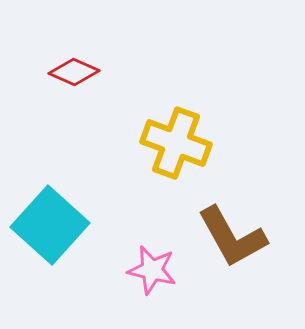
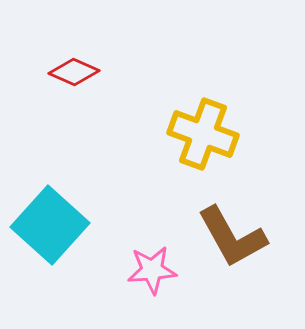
yellow cross: moved 27 px right, 9 px up
pink star: rotated 18 degrees counterclockwise
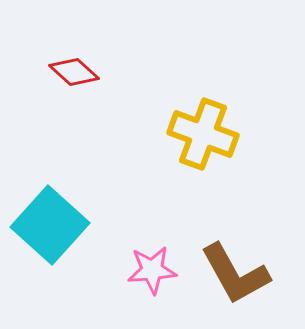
red diamond: rotated 18 degrees clockwise
brown L-shape: moved 3 px right, 37 px down
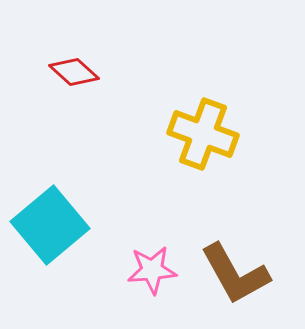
cyan square: rotated 8 degrees clockwise
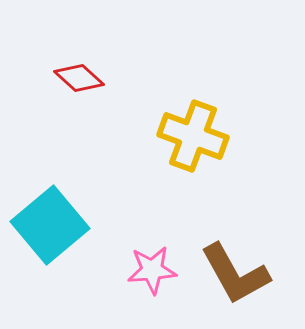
red diamond: moved 5 px right, 6 px down
yellow cross: moved 10 px left, 2 px down
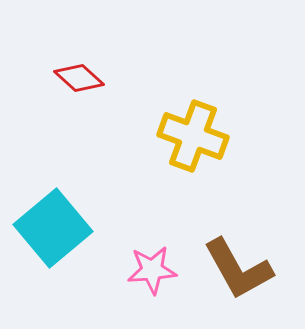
cyan square: moved 3 px right, 3 px down
brown L-shape: moved 3 px right, 5 px up
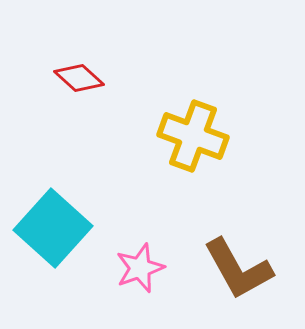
cyan square: rotated 8 degrees counterclockwise
pink star: moved 12 px left, 2 px up; rotated 15 degrees counterclockwise
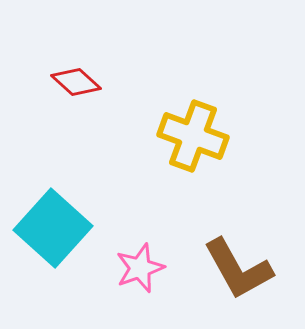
red diamond: moved 3 px left, 4 px down
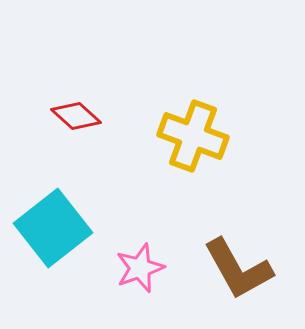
red diamond: moved 34 px down
cyan square: rotated 10 degrees clockwise
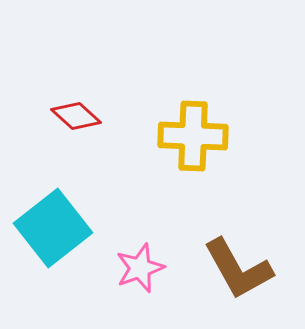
yellow cross: rotated 18 degrees counterclockwise
